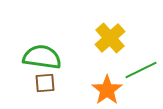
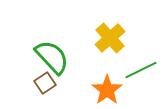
green semicircle: moved 10 px right; rotated 39 degrees clockwise
brown square: rotated 30 degrees counterclockwise
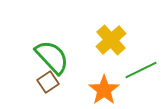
yellow cross: moved 1 px right, 2 px down
brown square: moved 3 px right, 1 px up
orange star: moved 3 px left
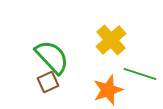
green line: moved 1 px left, 4 px down; rotated 44 degrees clockwise
brown square: rotated 10 degrees clockwise
orange star: moved 4 px right; rotated 16 degrees clockwise
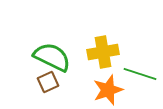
yellow cross: moved 8 px left, 12 px down; rotated 32 degrees clockwise
green semicircle: rotated 21 degrees counterclockwise
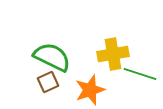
yellow cross: moved 10 px right, 2 px down
orange star: moved 18 px left
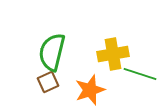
green semicircle: moved 5 px up; rotated 102 degrees counterclockwise
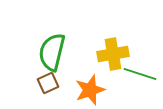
brown square: moved 1 px down
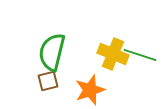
yellow cross: rotated 32 degrees clockwise
green line: moved 19 px up
brown square: moved 2 px up; rotated 10 degrees clockwise
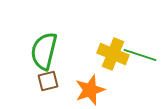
green semicircle: moved 8 px left, 1 px up
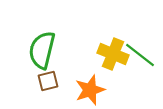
green semicircle: moved 2 px left, 1 px up
green line: rotated 20 degrees clockwise
